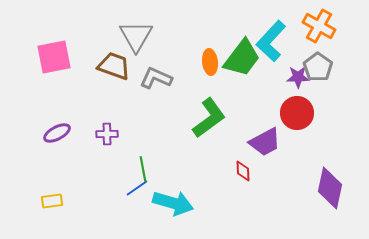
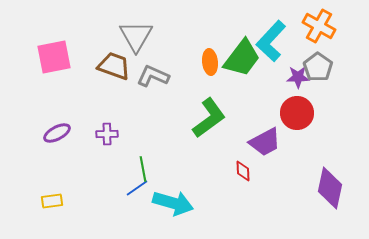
gray L-shape: moved 3 px left, 2 px up
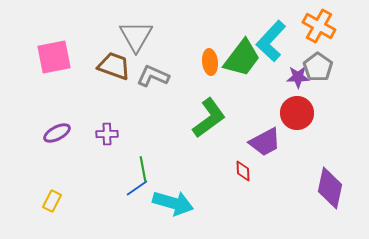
yellow rectangle: rotated 55 degrees counterclockwise
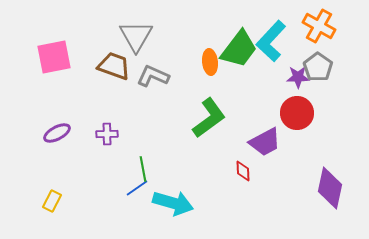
green trapezoid: moved 3 px left, 9 px up
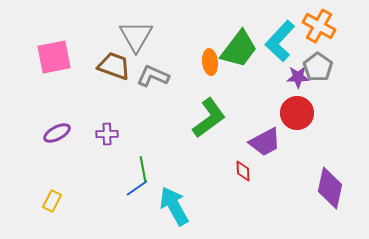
cyan L-shape: moved 9 px right
cyan arrow: moved 1 px right, 3 px down; rotated 135 degrees counterclockwise
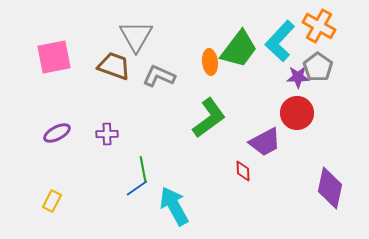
gray L-shape: moved 6 px right
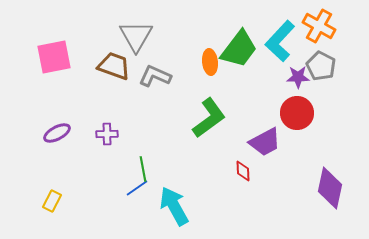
gray pentagon: moved 3 px right, 1 px up; rotated 8 degrees counterclockwise
gray L-shape: moved 4 px left
